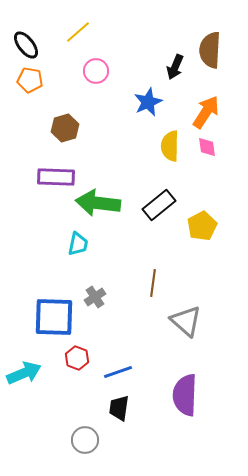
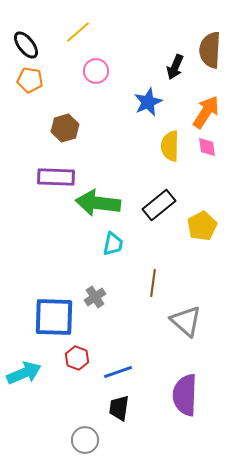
cyan trapezoid: moved 35 px right
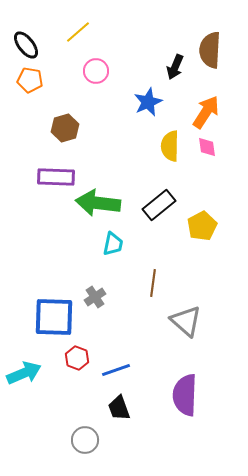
blue line: moved 2 px left, 2 px up
black trapezoid: rotated 28 degrees counterclockwise
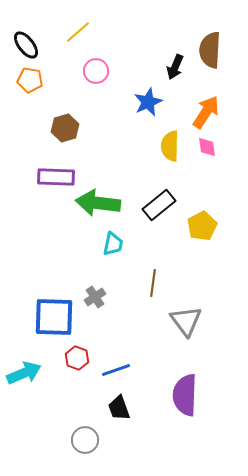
gray triangle: rotated 12 degrees clockwise
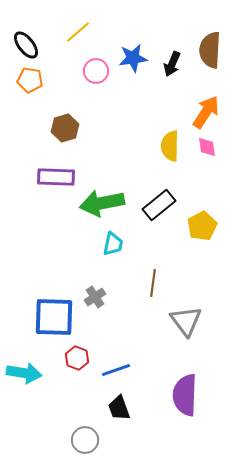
black arrow: moved 3 px left, 3 px up
blue star: moved 15 px left, 44 px up; rotated 16 degrees clockwise
green arrow: moved 4 px right; rotated 18 degrees counterclockwise
cyan arrow: rotated 32 degrees clockwise
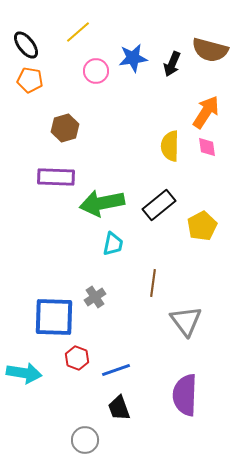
brown semicircle: rotated 78 degrees counterclockwise
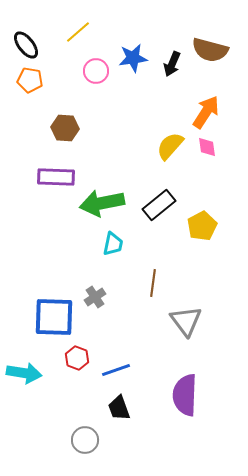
brown hexagon: rotated 20 degrees clockwise
yellow semicircle: rotated 40 degrees clockwise
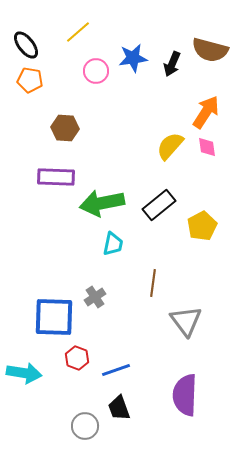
gray circle: moved 14 px up
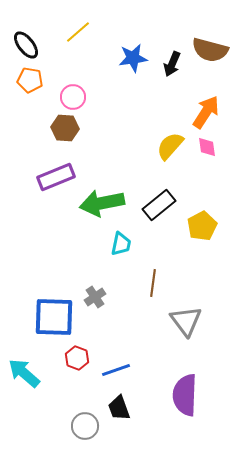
pink circle: moved 23 px left, 26 px down
purple rectangle: rotated 24 degrees counterclockwise
cyan trapezoid: moved 8 px right
cyan arrow: rotated 148 degrees counterclockwise
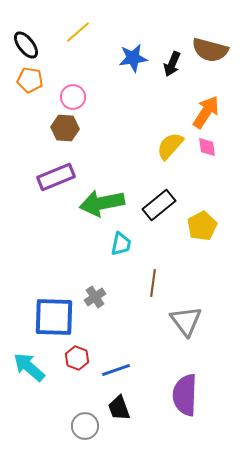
cyan arrow: moved 5 px right, 6 px up
